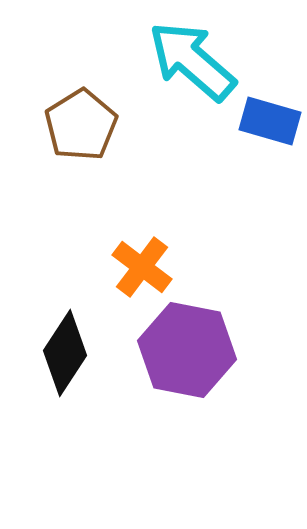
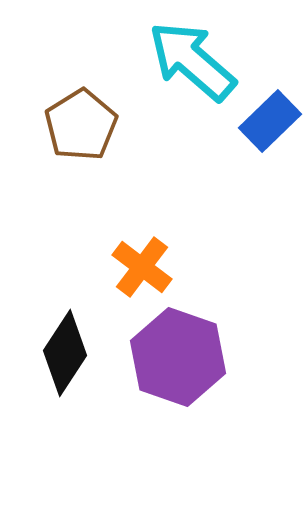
blue rectangle: rotated 60 degrees counterclockwise
purple hexagon: moved 9 px left, 7 px down; rotated 8 degrees clockwise
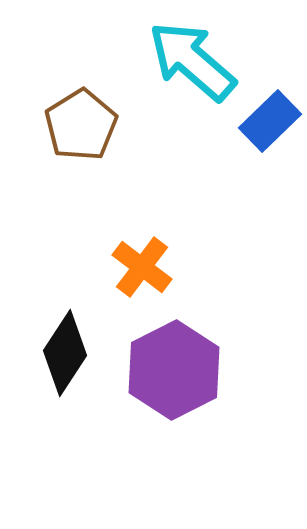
purple hexagon: moved 4 px left, 13 px down; rotated 14 degrees clockwise
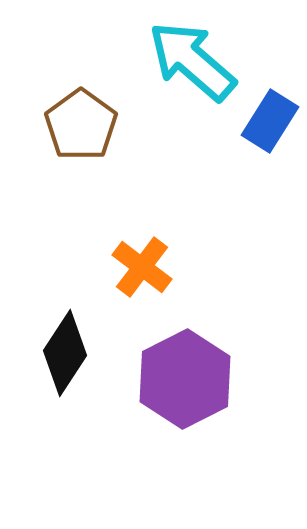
blue rectangle: rotated 14 degrees counterclockwise
brown pentagon: rotated 4 degrees counterclockwise
purple hexagon: moved 11 px right, 9 px down
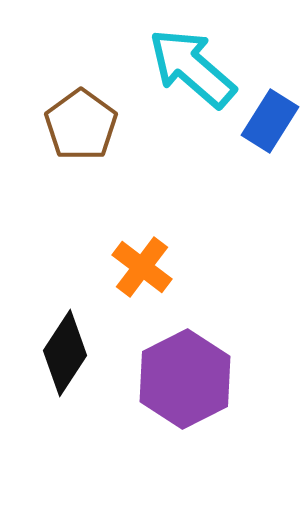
cyan arrow: moved 7 px down
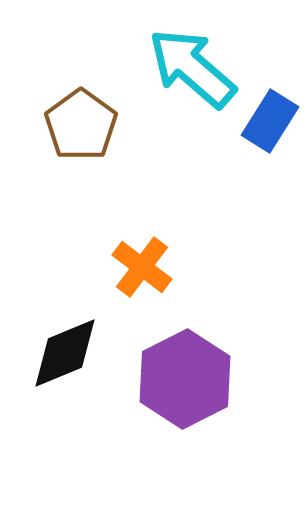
black diamond: rotated 34 degrees clockwise
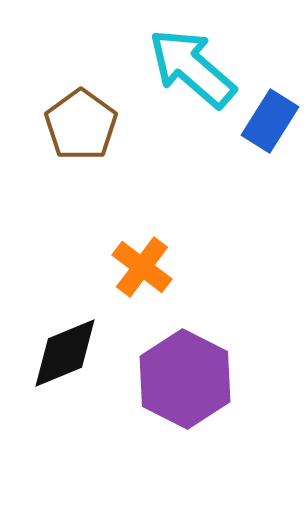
purple hexagon: rotated 6 degrees counterclockwise
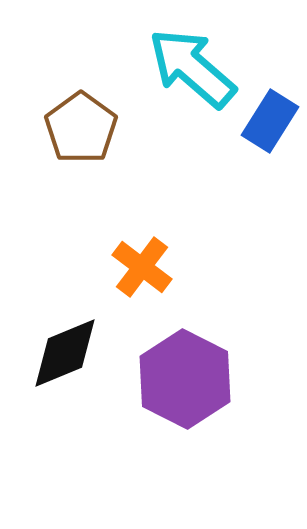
brown pentagon: moved 3 px down
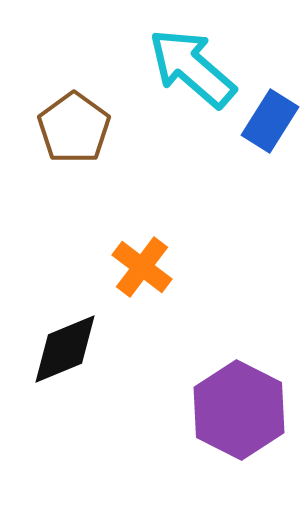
brown pentagon: moved 7 px left
black diamond: moved 4 px up
purple hexagon: moved 54 px right, 31 px down
